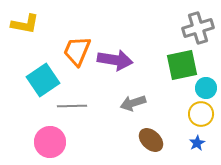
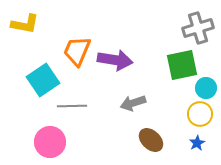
yellow circle: moved 1 px left
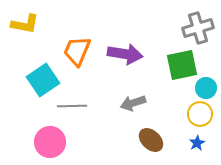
purple arrow: moved 10 px right, 6 px up
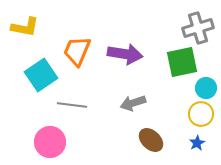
yellow L-shape: moved 3 px down
green square: moved 3 px up
cyan square: moved 2 px left, 5 px up
gray line: moved 1 px up; rotated 8 degrees clockwise
yellow circle: moved 1 px right
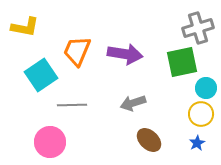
gray line: rotated 8 degrees counterclockwise
brown ellipse: moved 2 px left
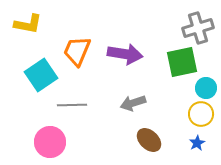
yellow L-shape: moved 3 px right, 3 px up
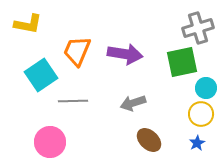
gray line: moved 1 px right, 4 px up
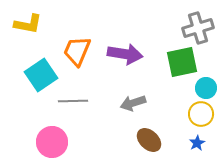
pink circle: moved 2 px right
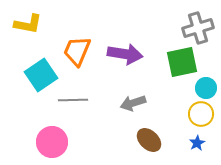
gray line: moved 1 px up
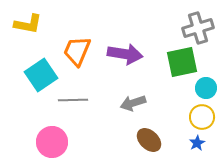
yellow circle: moved 1 px right, 3 px down
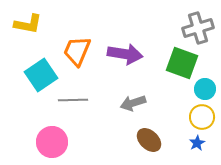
green square: moved 1 px down; rotated 32 degrees clockwise
cyan circle: moved 1 px left, 1 px down
